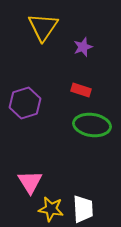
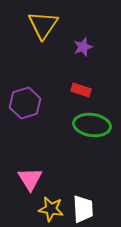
yellow triangle: moved 2 px up
pink triangle: moved 3 px up
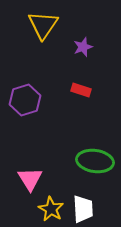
purple hexagon: moved 3 px up
green ellipse: moved 3 px right, 36 px down
yellow star: rotated 20 degrees clockwise
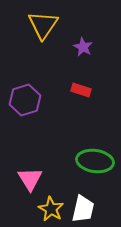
purple star: rotated 24 degrees counterclockwise
white trapezoid: rotated 16 degrees clockwise
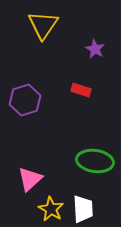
purple star: moved 12 px right, 2 px down
pink triangle: rotated 20 degrees clockwise
white trapezoid: rotated 16 degrees counterclockwise
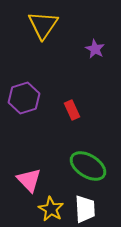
red rectangle: moved 9 px left, 20 px down; rotated 48 degrees clockwise
purple hexagon: moved 1 px left, 2 px up
green ellipse: moved 7 px left, 5 px down; rotated 24 degrees clockwise
pink triangle: moved 1 px left, 1 px down; rotated 32 degrees counterclockwise
white trapezoid: moved 2 px right
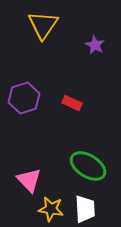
purple star: moved 4 px up
red rectangle: moved 7 px up; rotated 42 degrees counterclockwise
yellow star: rotated 20 degrees counterclockwise
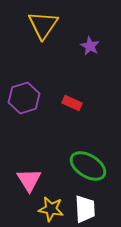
purple star: moved 5 px left, 1 px down
pink triangle: rotated 12 degrees clockwise
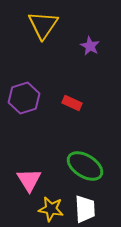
green ellipse: moved 3 px left
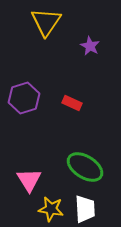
yellow triangle: moved 3 px right, 3 px up
green ellipse: moved 1 px down
